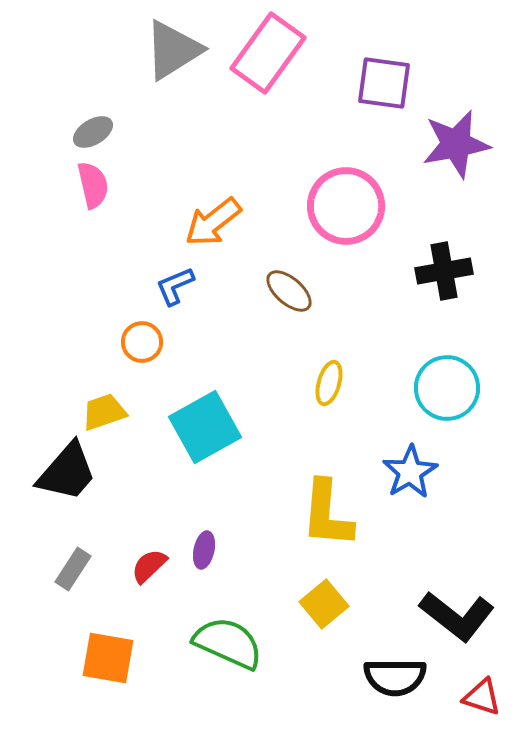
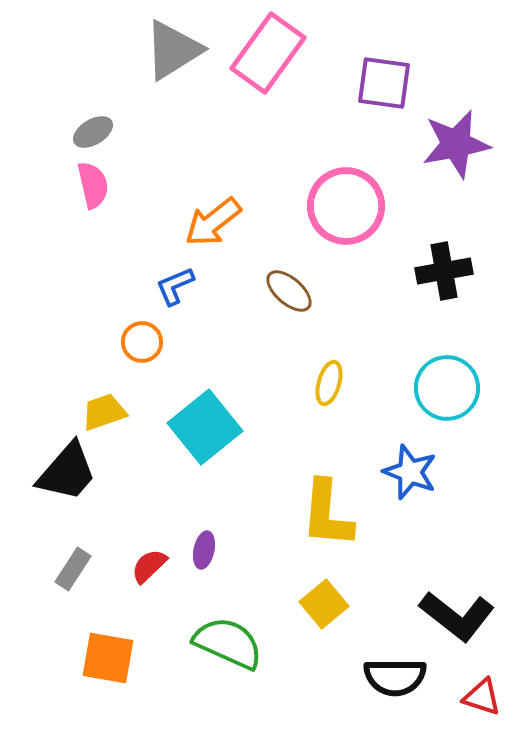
cyan square: rotated 10 degrees counterclockwise
blue star: rotated 20 degrees counterclockwise
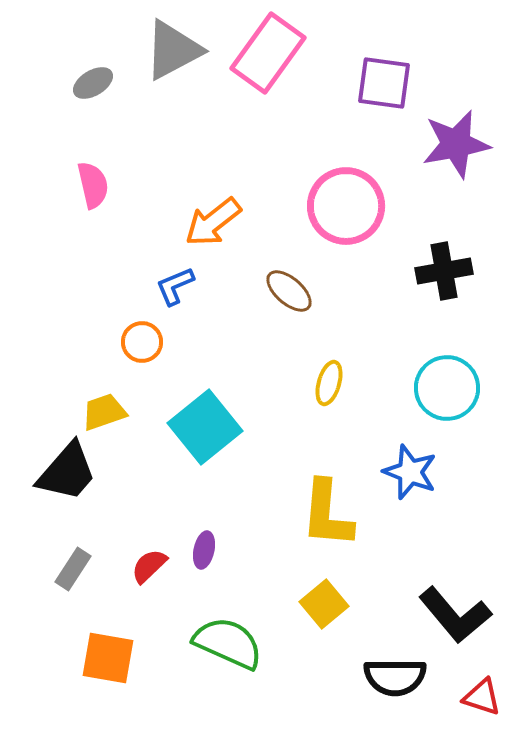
gray triangle: rotated 4 degrees clockwise
gray ellipse: moved 49 px up
black L-shape: moved 2 px left, 1 px up; rotated 12 degrees clockwise
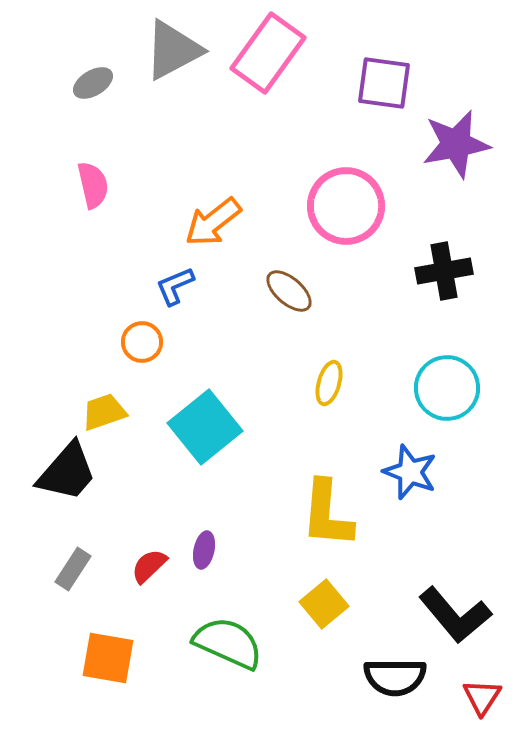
red triangle: rotated 45 degrees clockwise
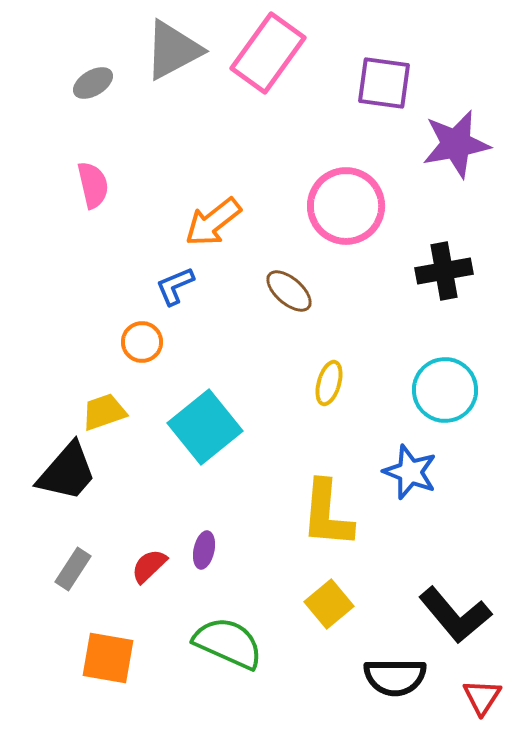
cyan circle: moved 2 px left, 2 px down
yellow square: moved 5 px right
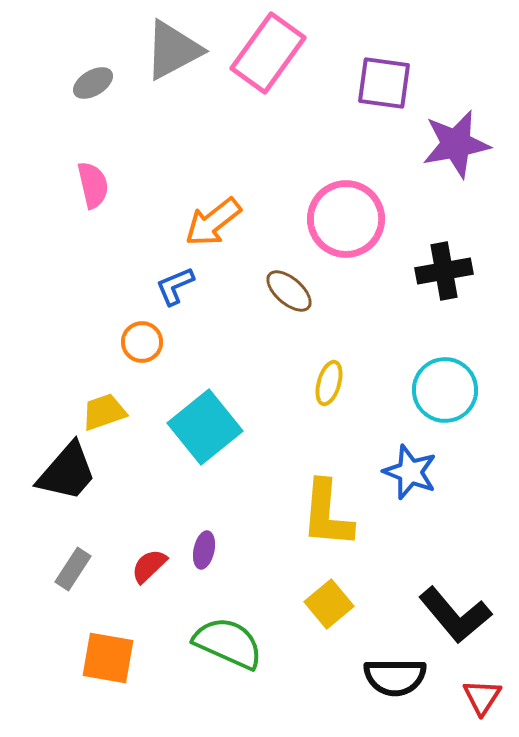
pink circle: moved 13 px down
